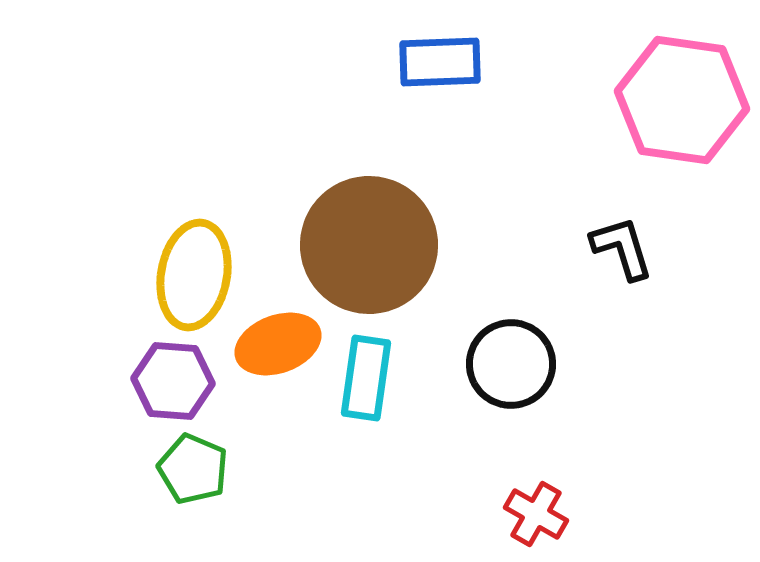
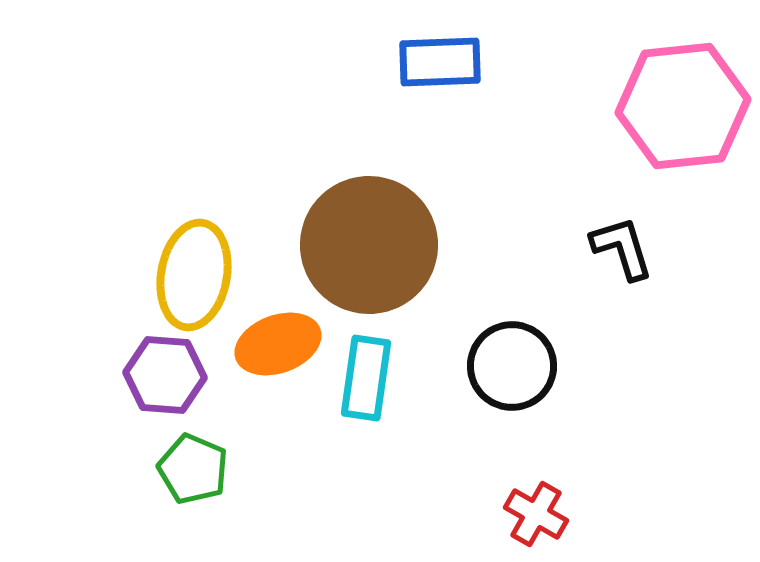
pink hexagon: moved 1 px right, 6 px down; rotated 14 degrees counterclockwise
black circle: moved 1 px right, 2 px down
purple hexagon: moved 8 px left, 6 px up
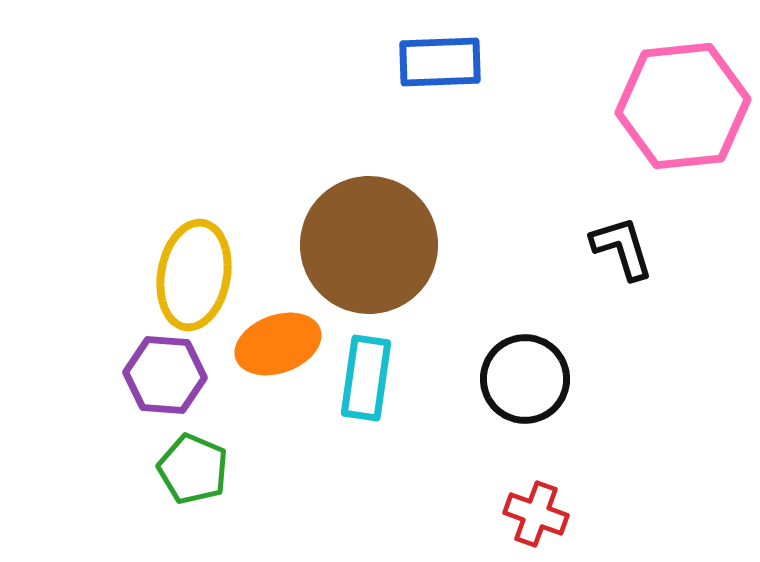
black circle: moved 13 px right, 13 px down
red cross: rotated 10 degrees counterclockwise
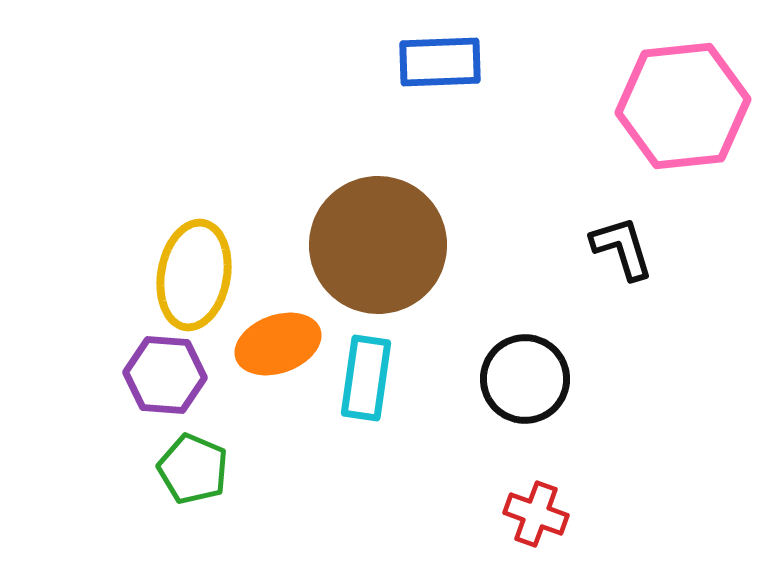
brown circle: moved 9 px right
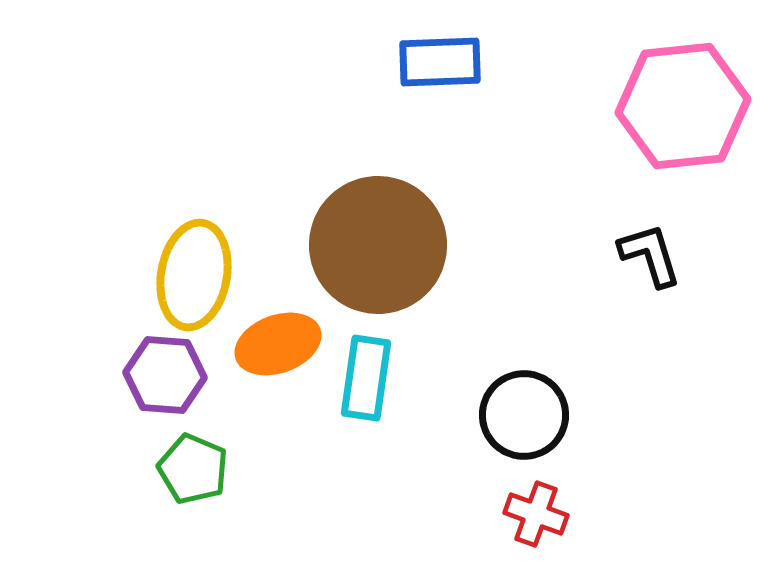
black L-shape: moved 28 px right, 7 px down
black circle: moved 1 px left, 36 px down
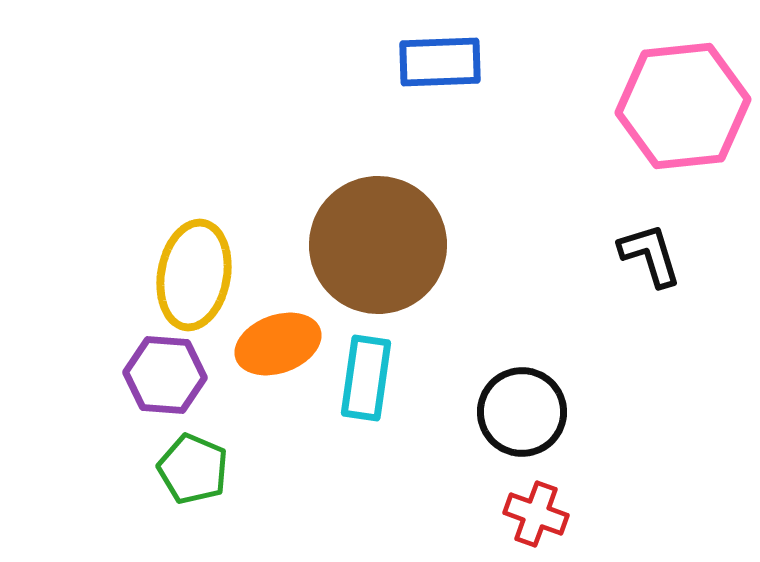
black circle: moved 2 px left, 3 px up
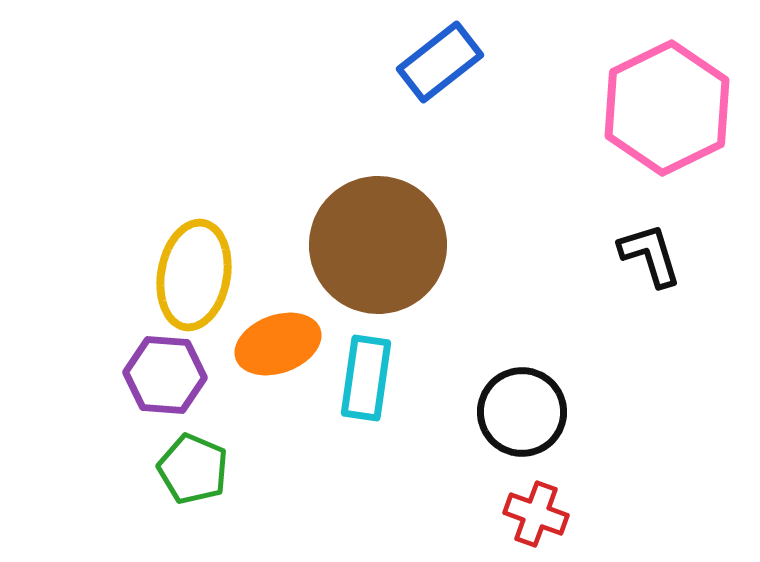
blue rectangle: rotated 36 degrees counterclockwise
pink hexagon: moved 16 px left, 2 px down; rotated 20 degrees counterclockwise
